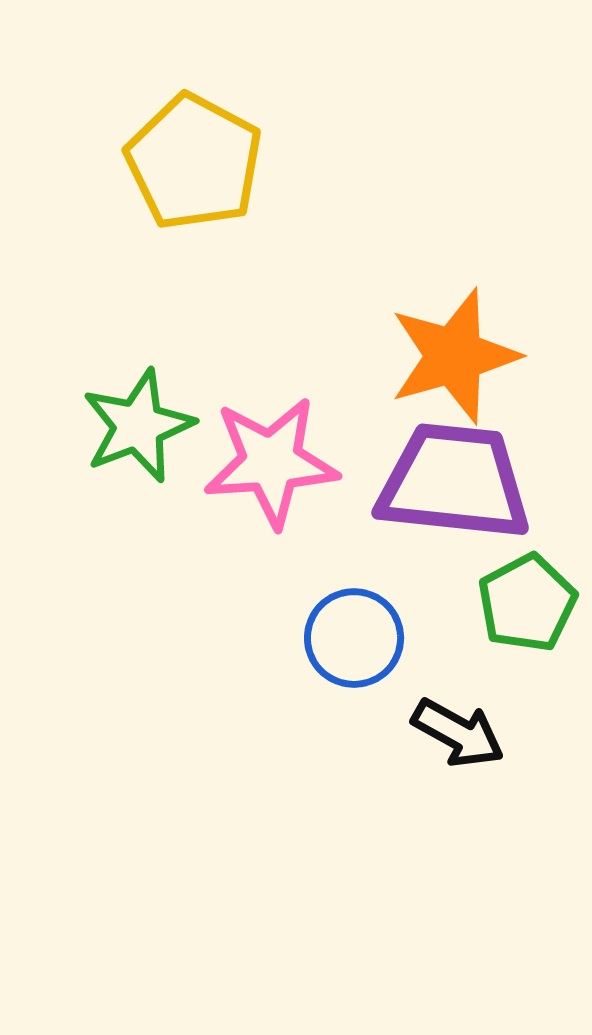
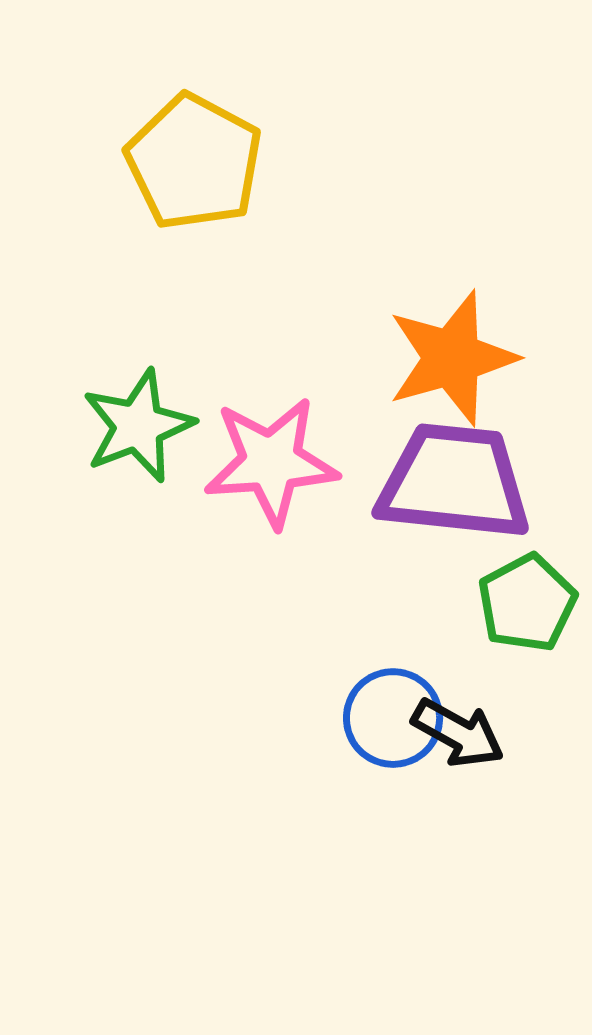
orange star: moved 2 px left, 2 px down
blue circle: moved 39 px right, 80 px down
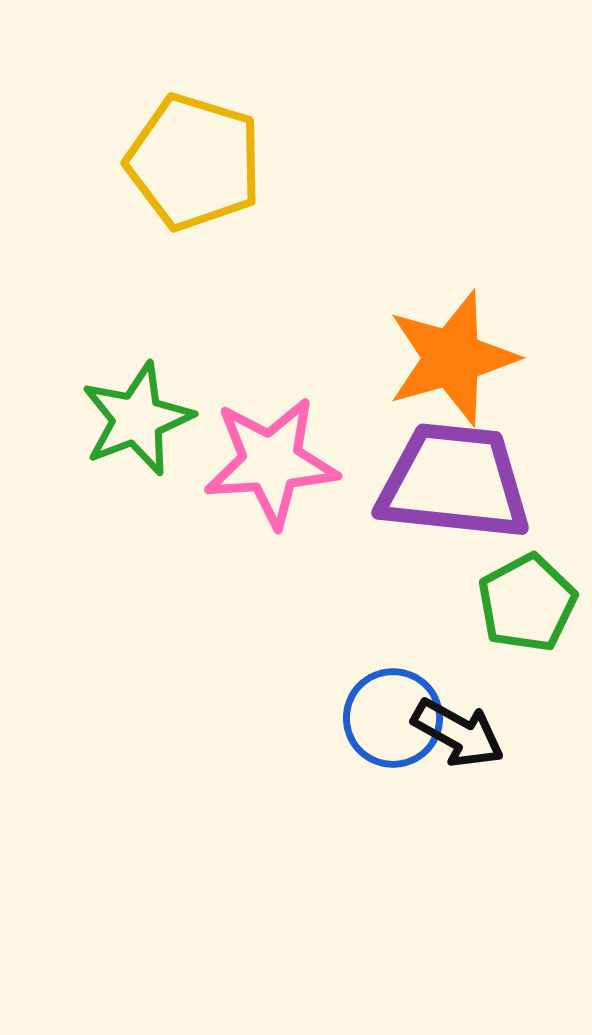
yellow pentagon: rotated 11 degrees counterclockwise
green star: moved 1 px left, 7 px up
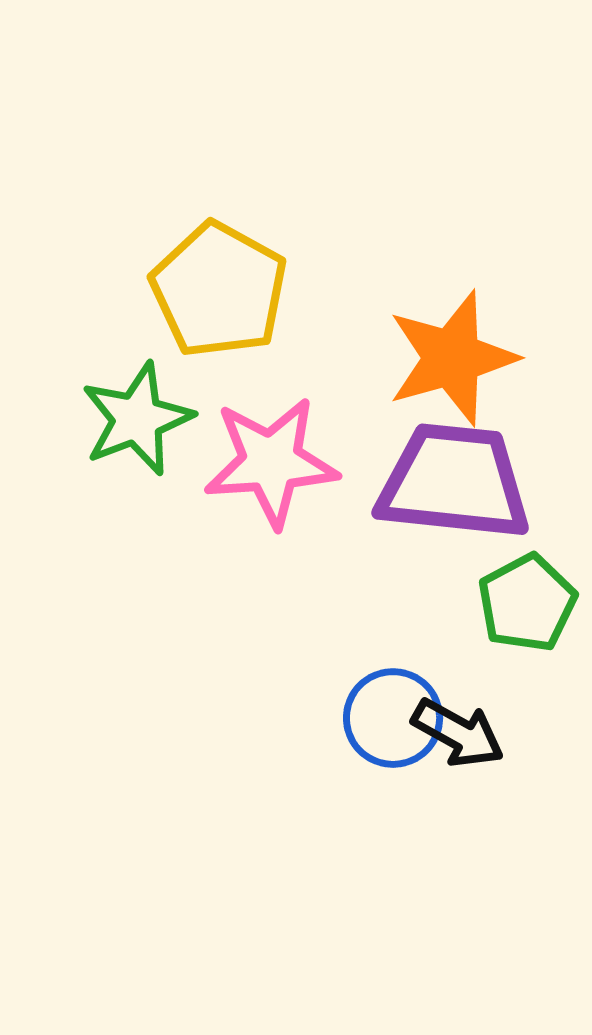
yellow pentagon: moved 25 px right, 128 px down; rotated 12 degrees clockwise
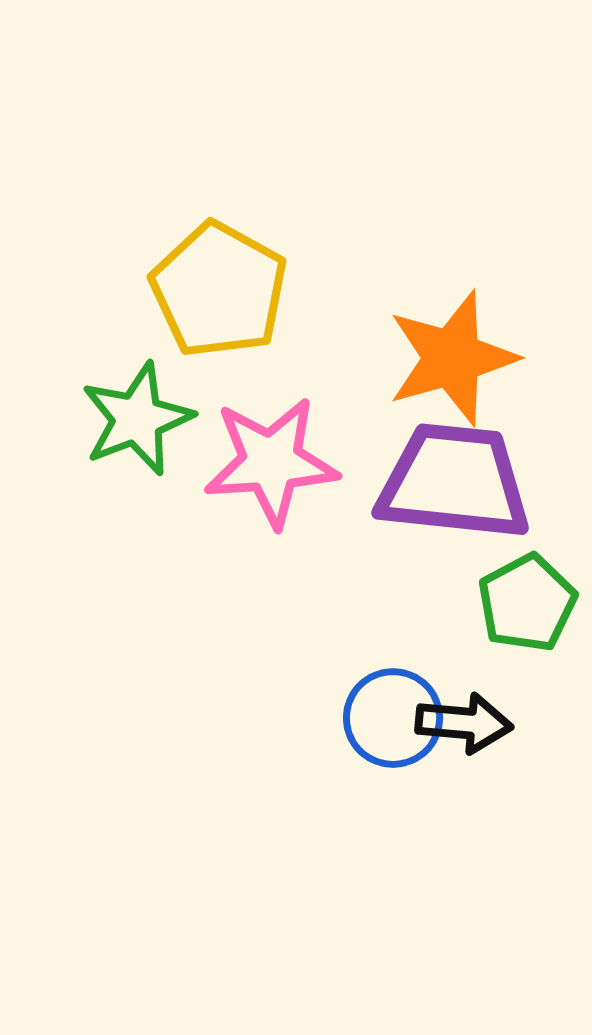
black arrow: moved 6 px right, 10 px up; rotated 24 degrees counterclockwise
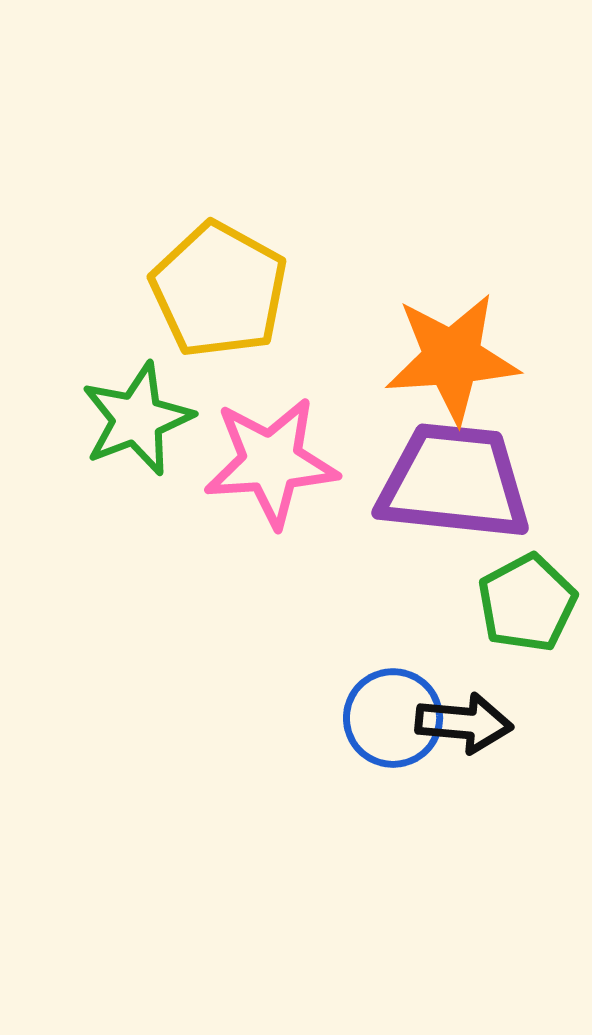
orange star: rotated 12 degrees clockwise
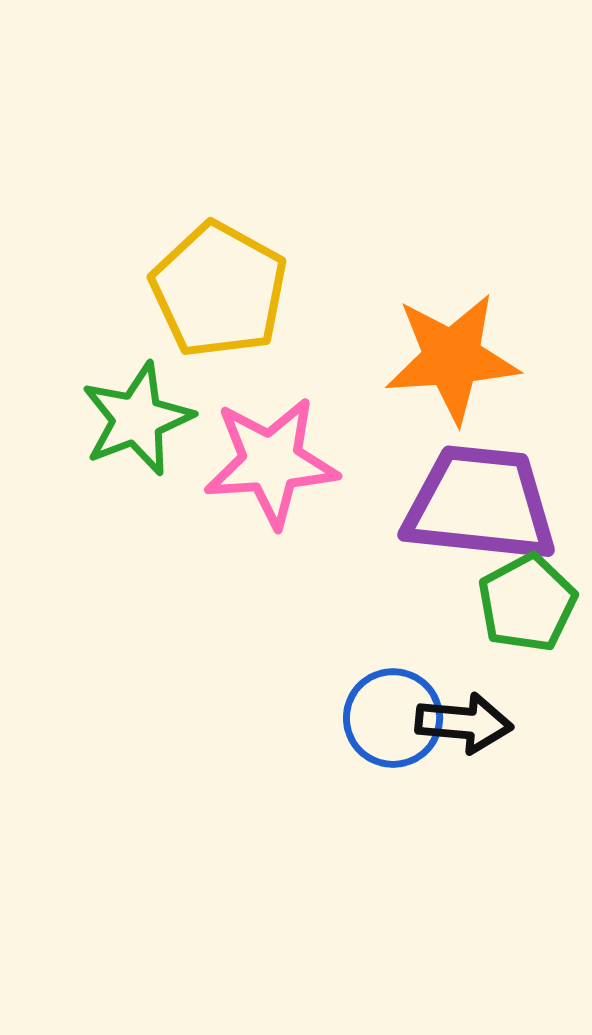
purple trapezoid: moved 26 px right, 22 px down
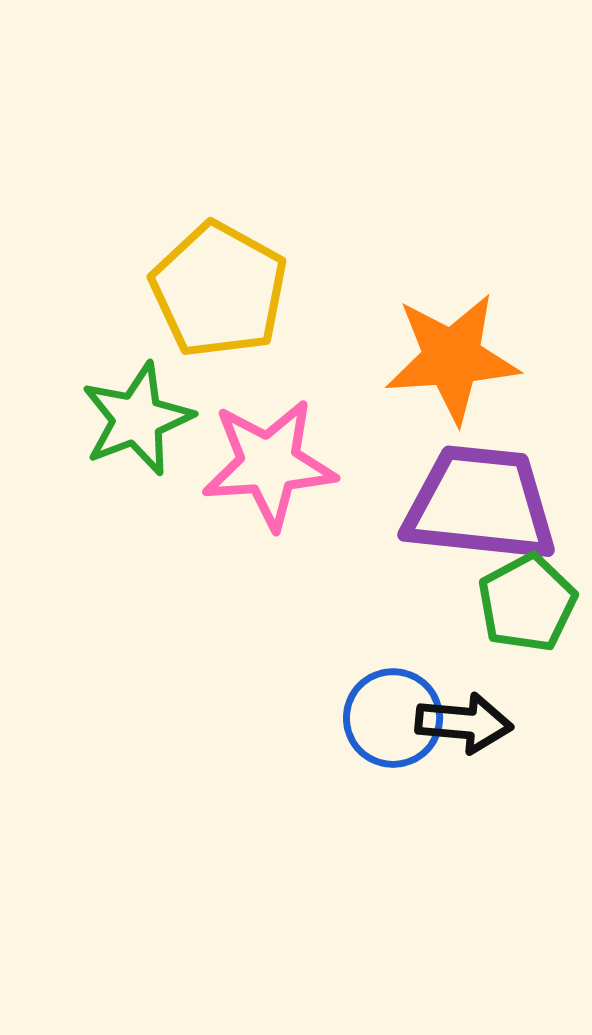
pink star: moved 2 px left, 2 px down
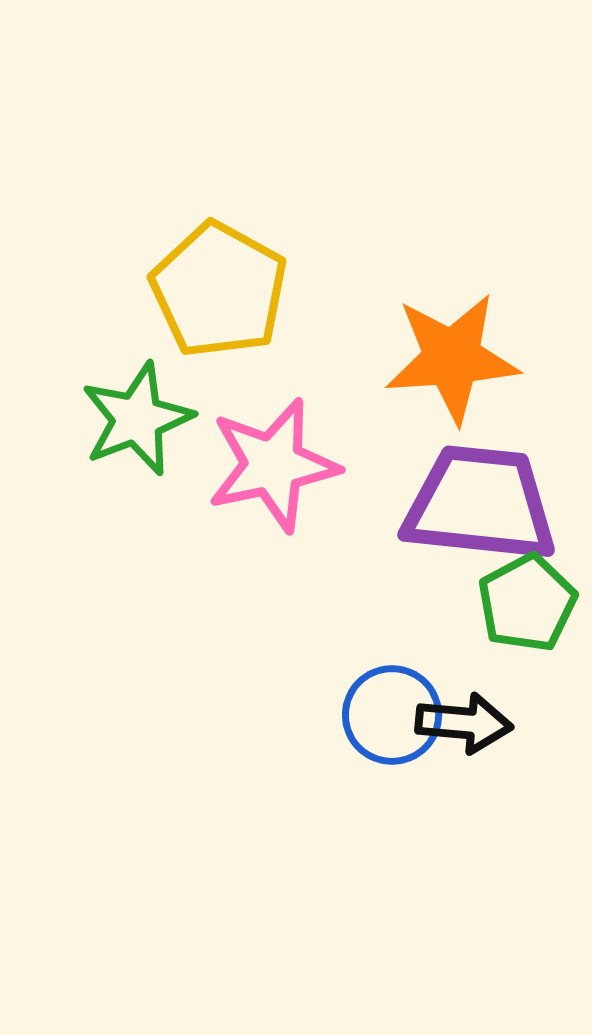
pink star: moved 4 px right, 1 px down; rotated 8 degrees counterclockwise
blue circle: moved 1 px left, 3 px up
